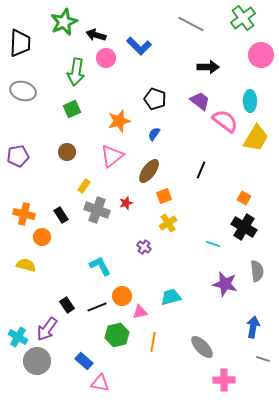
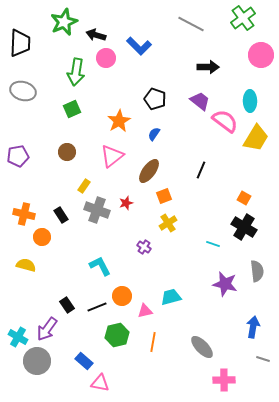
orange star at (119, 121): rotated 15 degrees counterclockwise
pink triangle at (140, 312): moved 5 px right, 1 px up
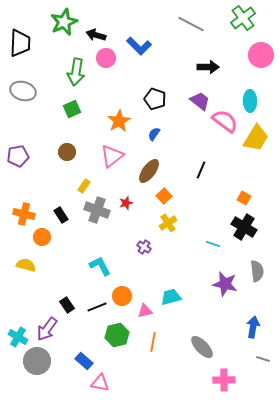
orange square at (164, 196): rotated 21 degrees counterclockwise
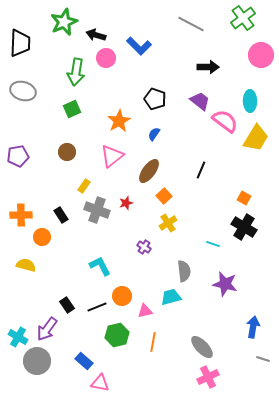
orange cross at (24, 214): moved 3 px left, 1 px down; rotated 15 degrees counterclockwise
gray semicircle at (257, 271): moved 73 px left
pink cross at (224, 380): moved 16 px left, 3 px up; rotated 25 degrees counterclockwise
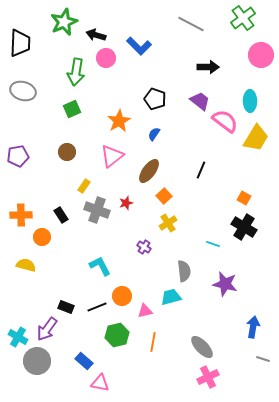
black rectangle at (67, 305): moved 1 px left, 2 px down; rotated 35 degrees counterclockwise
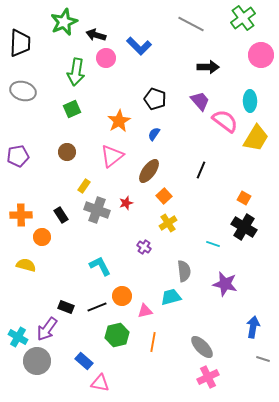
purple trapezoid at (200, 101): rotated 10 degrees clockwise
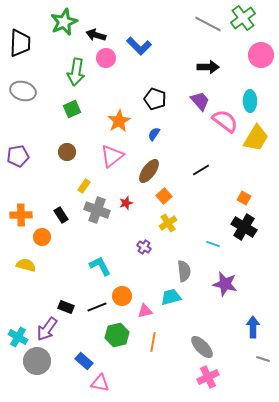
gray line at (191, 24): moved 17 px right
black line at (201, 170): rotated 36 degrees clockwise
blue arrow at (253, 327): rotated 10 degrees counterclockwise
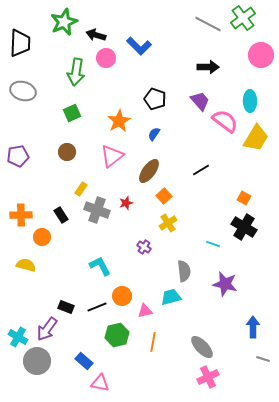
green square at (72, 109): moved 4 px down
yellow rectangle at (84, 186): moved 3 px left, 3 px down
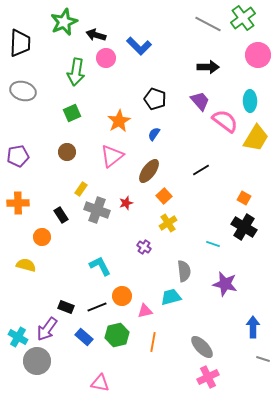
pink circle at (261, 55): moved 3 px left
orange cross at (21, 215): moved 3 px left, 12 px up
blue rectangle at (84, 361): moved 24 px up
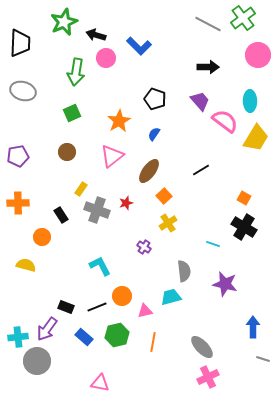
cyan cross at (18, 337): rotated 36 degrees counterclockwise
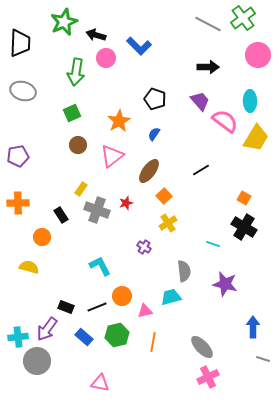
brown circle at (67, 152): moved 11 px right, 7 px up
yellow semicircle at (26, 265): moved 3 px right, 2 px down
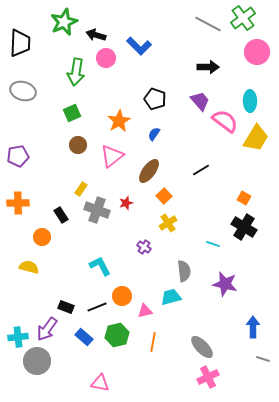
pink circle at (258, 55): moved 1 px left, 3 px up
